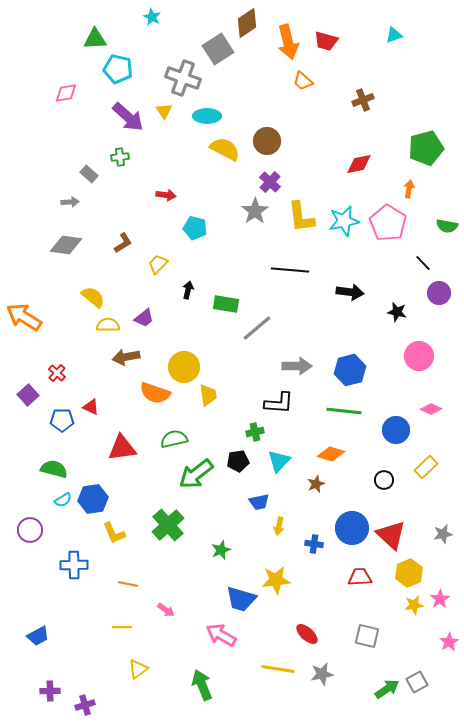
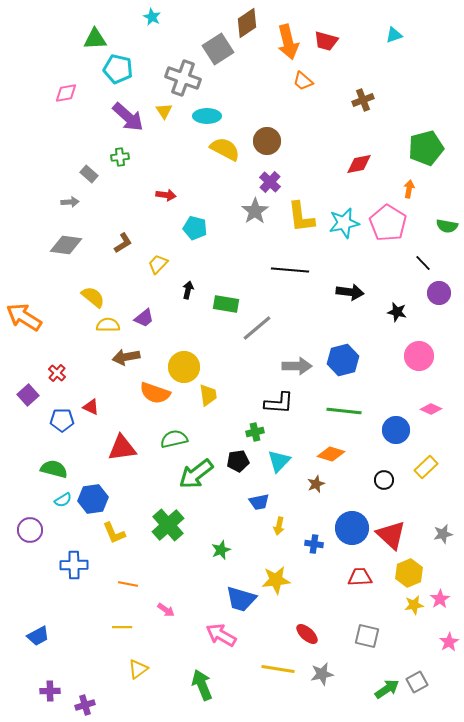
cyan star at (344, 221): moved 2 px down
blue hexagon at (350, 370): moved 7 px left, 10 px up
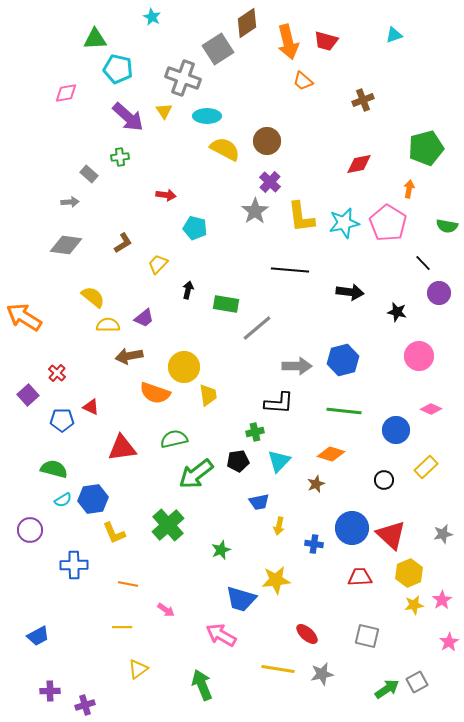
brown arrow at (126, 357): moved 3 px right, 1 px up
pink star at (440, 599): moved 2 px right, 1 px down
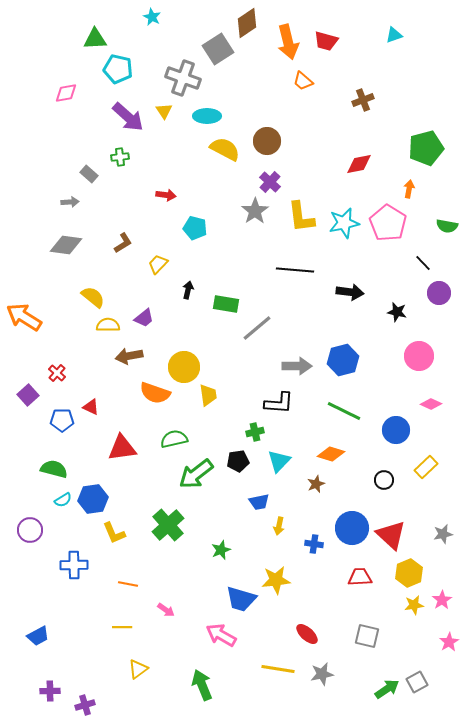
black line at (290, 270): moved 5 px right
pink diamond at (431, 409): moved 5 px up
green line at (344, 411): rotated 20 degrees clockwise
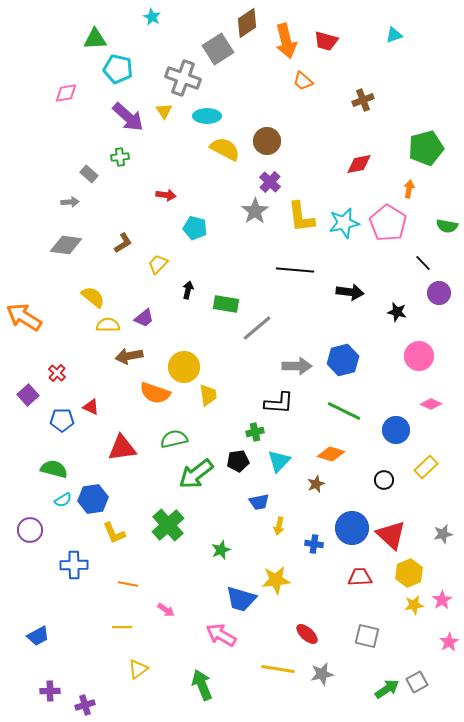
orange arrow at (288, 42): moved 2 px left, 1 px up
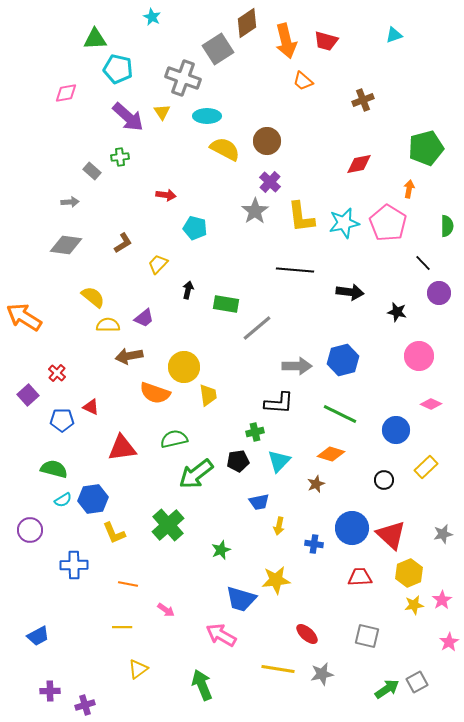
yellow triangle at (164, 111): moved 2 px left, 1 px down
gray rectangle at (89, 174): moved 3 px right, 3 px up
green semicircle at (447, 226): rotated 100 degrees counterclockwise
green line at (344, 411): moved 4 px left, 3 px down
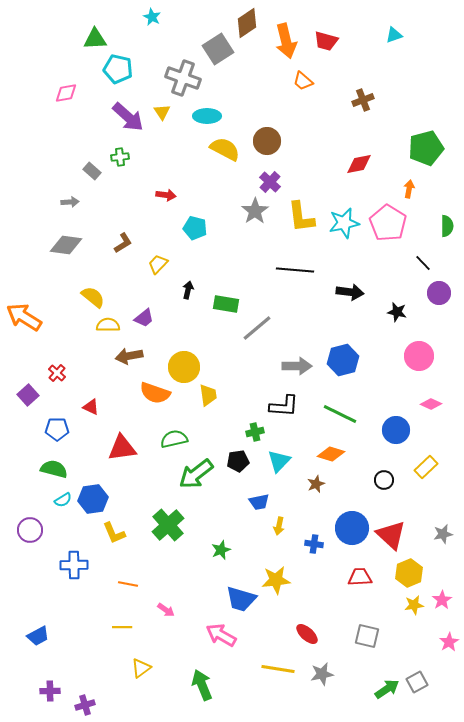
black L-shape at (279, 403): moved 5 px right, 3 px down
blue pentagon at (62, 420): moved 5 px left, 9 px down
yellow triangle at (138, 669): moved 3 px right, 1 px up
